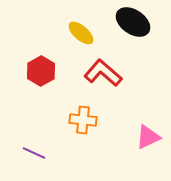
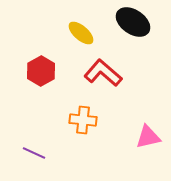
pink triangle: rotated 12 degrees clockwise
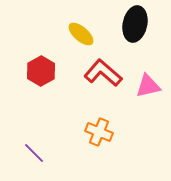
black ellipse: moved 2 px right, 2 px down; rotated 68 degrees clockwise
yellow ellipse: moved 1 px down
orange cross: moved 16 px right, 12 px down; rotated 16 degrees clockwise
pink triangle: moved 51 px up
purple line: rotated 20 degrees clockwise
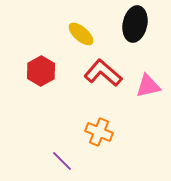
purple line: moved 28 px right, 8 px down
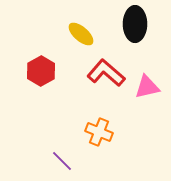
black ellipse: rotated 12 degrees counterclockwise
red L-shape: moved 3 px right
pink triangle: moved 1 px left, 1 px down
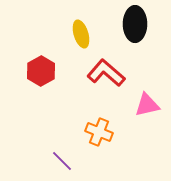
yellow ellipse: rotated 32 degrees clockwise
pink triangle: moved 18 px down
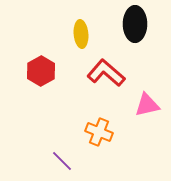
yellow ellipse: rotated 12 degrees clockwise
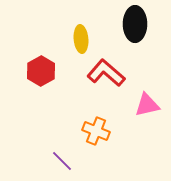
yellow ellipse: moved 5 px down
orange cross: moved 3 px left, 1 px up
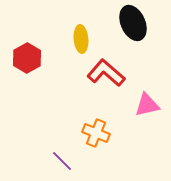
black ellipse: moved 2 px left, 1 px up; rotated 24 degrees counterclockwise
red hexagon: moved 14 px left, 13 px up
orange cross: moved 2 px down
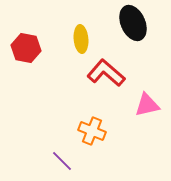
red hexagon: moved 1 px left, 10 px up; rotated 20 degrees counterclockwise
orange cross: moved 4 px left, 2 px up
